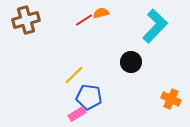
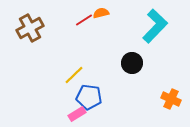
brown cross: moved 4 px right, 8 px down; rotated 12 degrees counterclockwise
black circle: moved 1 px right, 1 px down
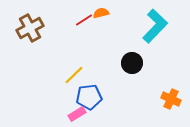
blue pentagon: rotated 15 degrees counterclockwise
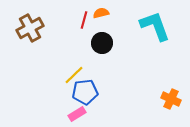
red line: rotated 42 degrees counterclockwise
cyan L-shape: rotated 64 degrees counterclockwise
black circle: moved 30 px left, 20 px up
blue pentagon: moved 4 px left, 5 px up
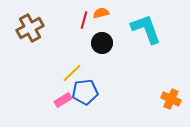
cyan L-shape: moved 9 px left, 3 px down
yellow line: moved 2 px left, 2 px up
pink rectangle: moved 14 px left, 14 px up
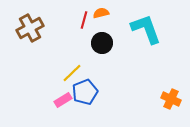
blue pentagon: rotated 15 degrees counterclockwise
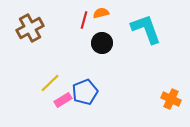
yellow line: moved 22 px left, 10 px down
